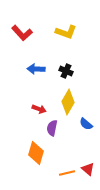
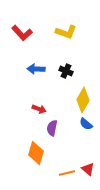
yellow diamond: moved 15 px right, 2 px up
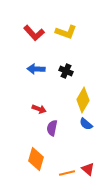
red L-shape: moved 12 px right
orange diamond: moved 6 px down
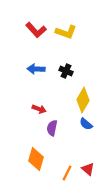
red L-shape: moved 2 px right, 3 px up
orange line: rotated 49 degrees counterclockwise
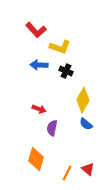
yellow L-shape: moved 6 px left, 15 px down
blue arrow: moved 3 px right, 4 px up
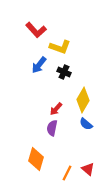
blue arrow: rotated 54 degrees counterclockwise
black cross: moved 2 px left, 1 px down
red arrow: moved 17 px right; rotated 112 degrees clockwise
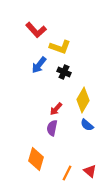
blue semicircle: moved 1 px right, 1 px down
red triangle: moved 2 px right, 2 px down
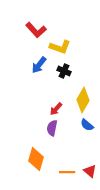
black cross: moved 1 px up
orange line: moved 1 px up; rotated 63 degrees clockwise
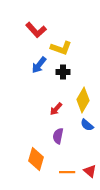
yellow L-shape: moved 1 px right, 1 px down
black cross: moved 1 px left, 1 px down; rotated 24 degrees counterclockwise
purple semicircle: moved 6 px right, 8 px down
